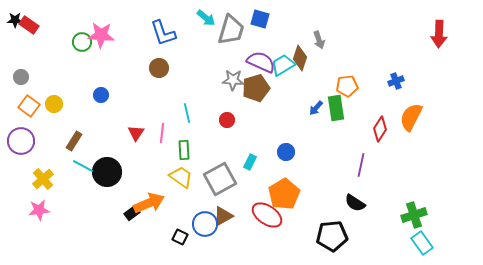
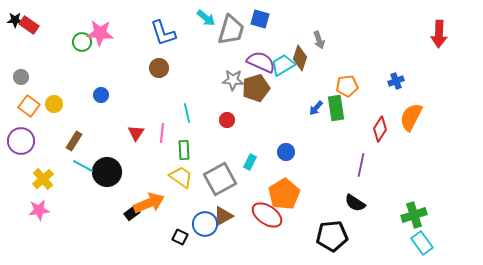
pink star at (101, 35): moved 1 px left, 2 px up
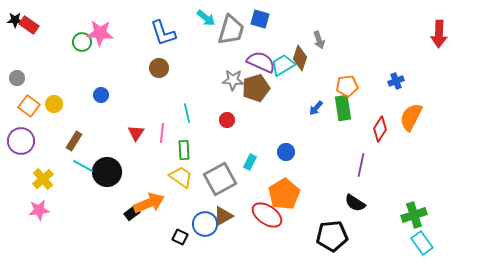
gray circle at (21, 77): moved 4 px left, 1 px down
green rectangle at (336, 108): moved 7 px right
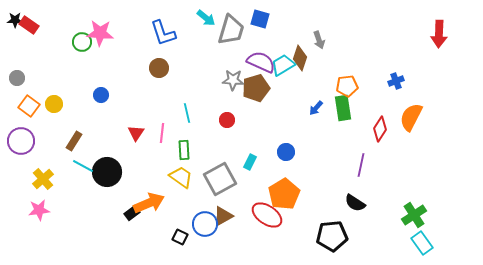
green cross at (414, 215): rotated 15 degrees counterclockwise
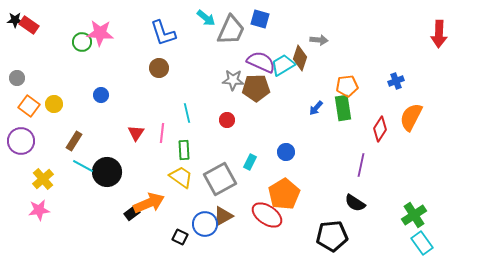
gray trapezoid at (231, 30): rotated 8 degrees clockwise
gray arrow at (319, 40): rotated 66 degrees counterclockwise
brown pentagon at (256, 88): rotated 16 degrees clockwise
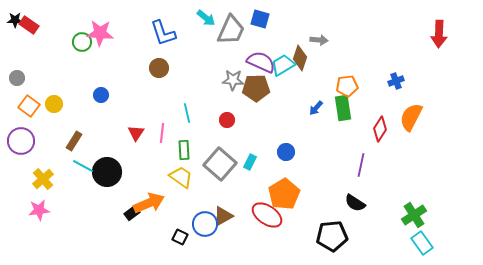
gray square at (220, 179): moved 15 px up; rotated 20 degrees counterclockwise
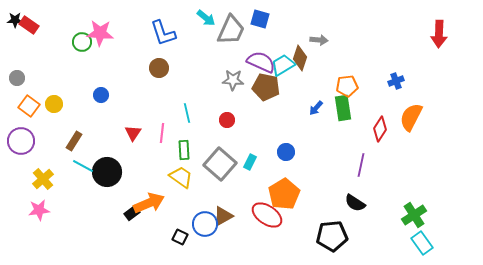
brown pentagon at (256, 88): moved 10 px right, 1 px up; rotated 12 degrees clockwise
red triangle at (136, 133): moved 3 px left
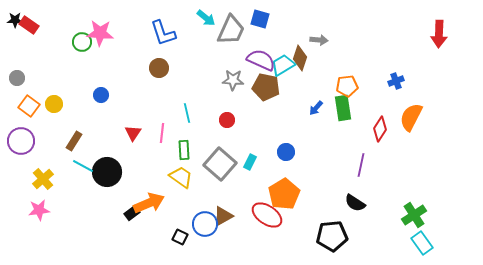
purple semicircle at (261, 62): moved 2 px up
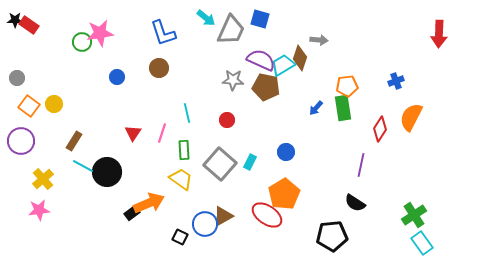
pink star at (100, 33): rotated 12 degrees counterclockwise
blue circle at (101, 95): moved 16 px right, 18 px up
pink line at (162, 133): rotated 12 degrees clockwise
yellow trapezoid at (181, 177): moved 2 px down
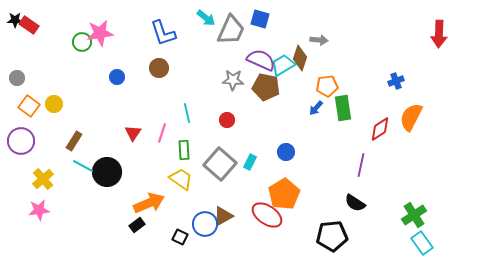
orange pentagon at (347, 86): moved 20 px left
red diamond at (380, 129): rotated 25 degrees clockwise
black rectangle at (132, 213): moved 5 px right, 12 px down
